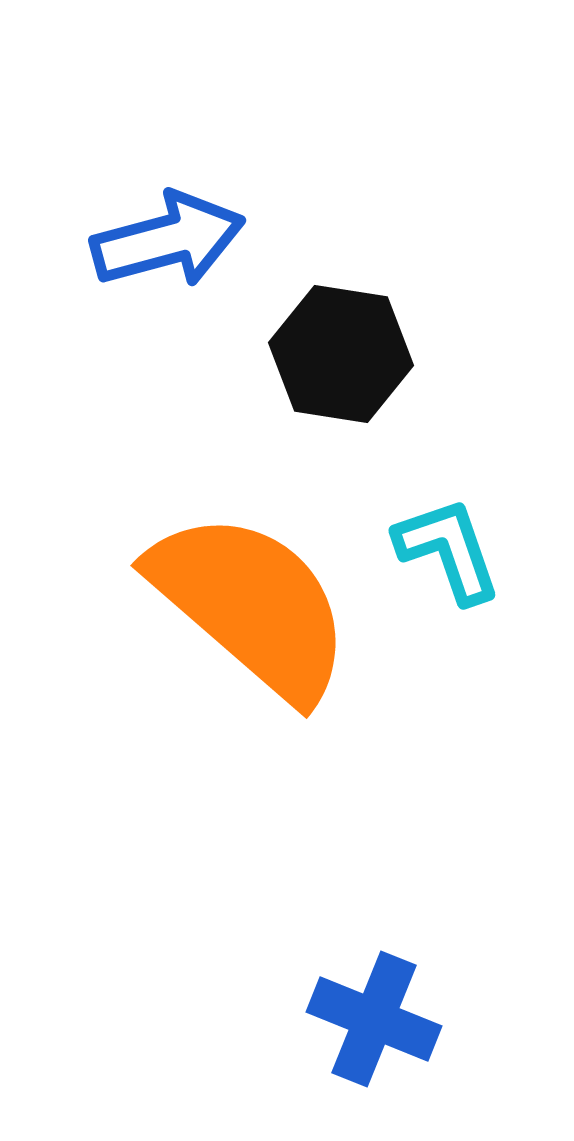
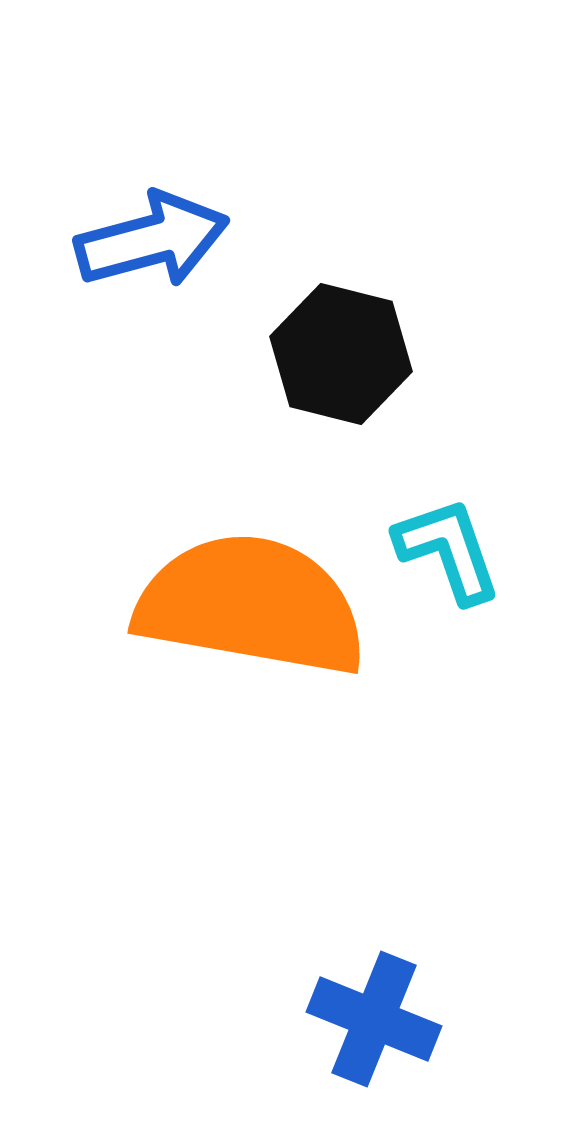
blue arrow: moved 16 px left
black hexagon: rotated 5 degrees clockwise
orange semicircle: rotated 31 degrees counterclockwise
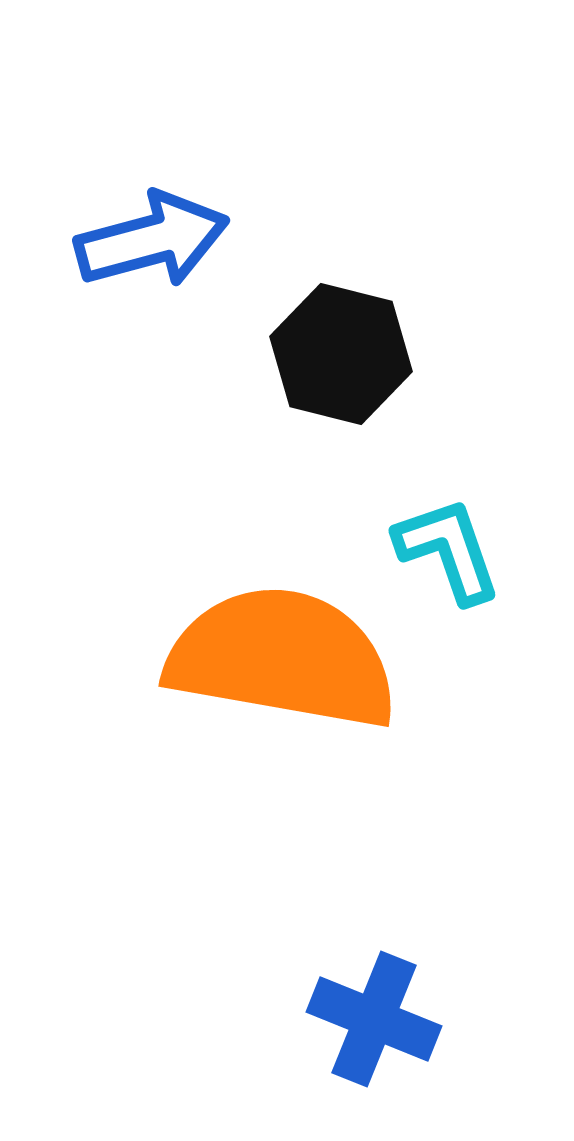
orange semicircle: moved 31 px right, 53 px down
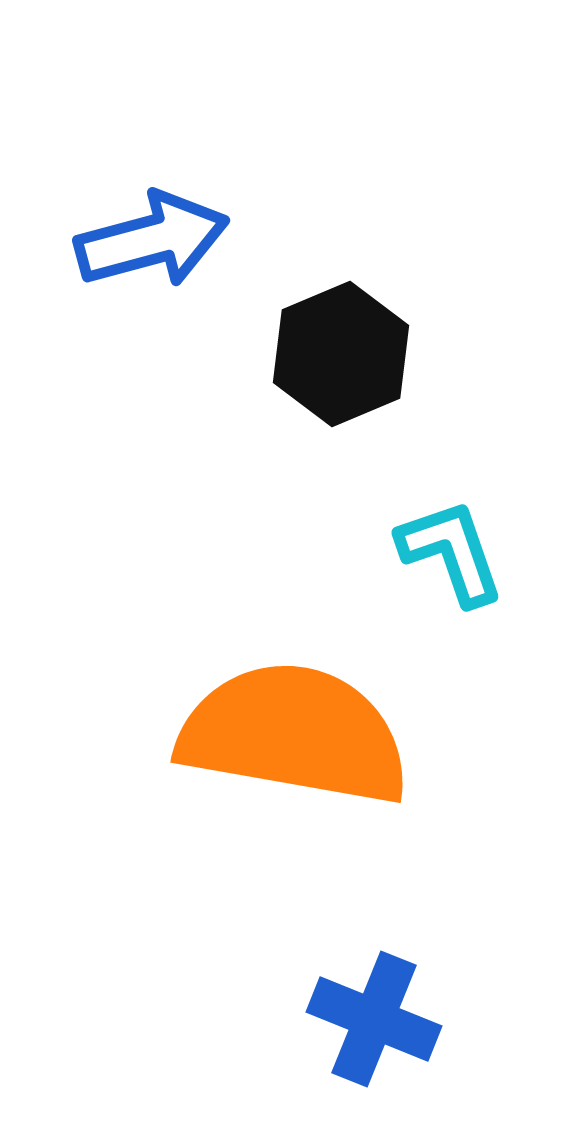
black hexagon: rotated 23 degrees clockwise
cyan L-shape: moved 3 px right, 2 px down
orange semicircle: moved 12 px right, 76 px down
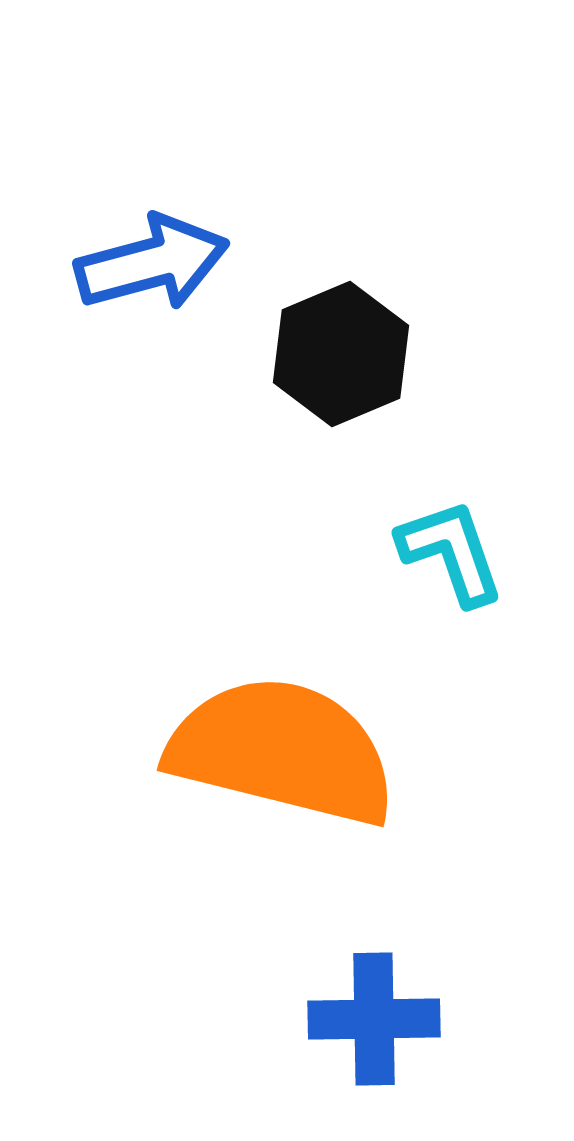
blue arrow: moved 23 px down
orange semicircle: moved 12 px left, 17 px down; rotated 4 degrees clockwise
blue cross: rotated 23 degrees counterclockwise
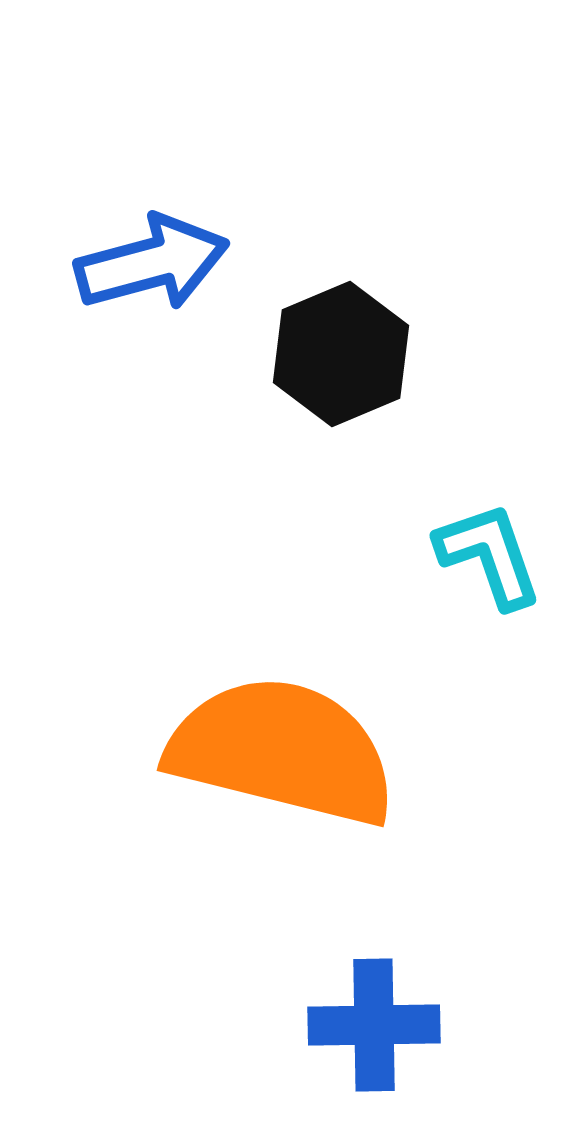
cyan L-shape: moved 38 px right, 3 px down
blue cross: moved 6 px down
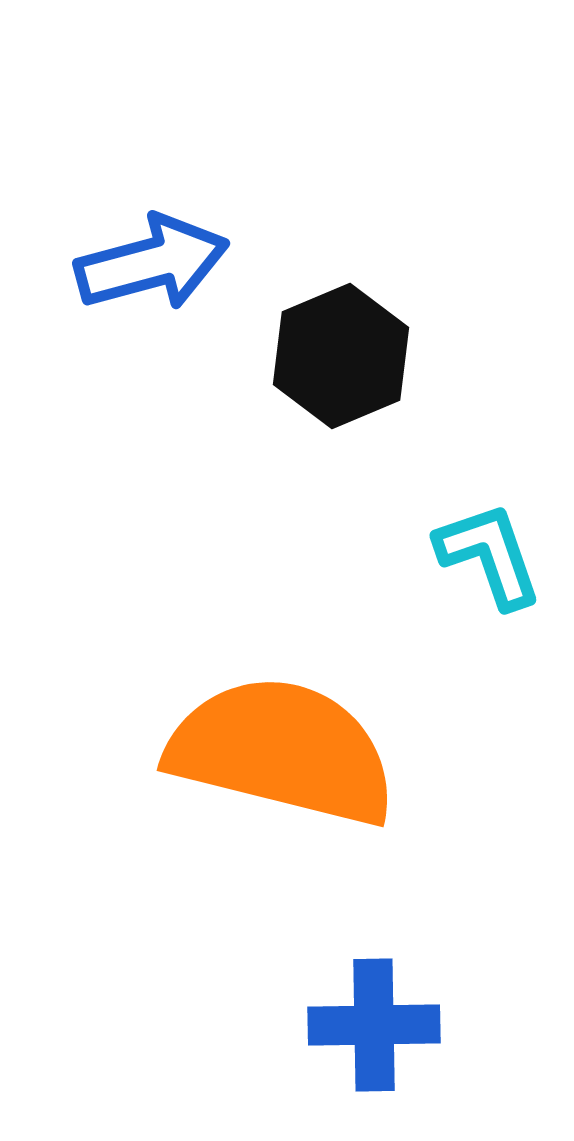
black hexagon: moved 2 px down
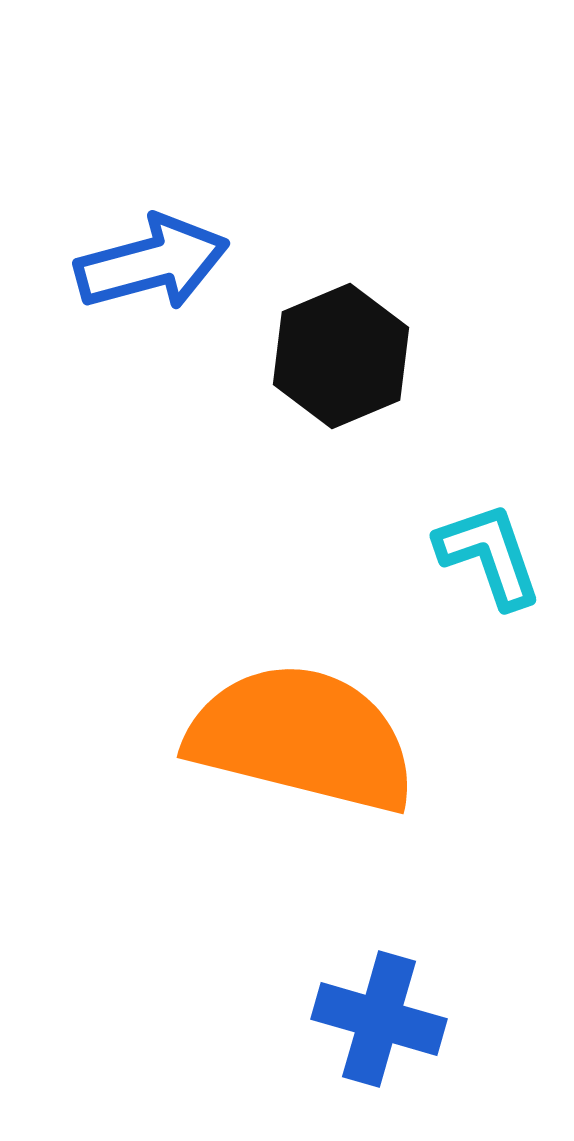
orange semicircle: moved 20 px right, 13 px up
blue cross: moved 5 px right, 6 px up; rotated 17 degrees clockwise
